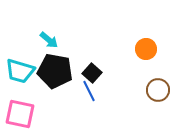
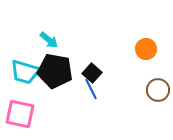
cyan trapezoid: moved 5 px right, 1 px down
blue line: moved 2 px right, 2 px up
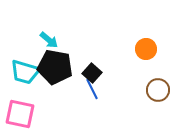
black pentagon: moved 4 px up
blue line: moved 1 px right
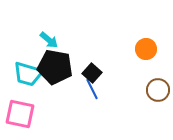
cyan trapezoid: moved 3 px right, 2 px down
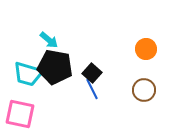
brown circle: moved 14 px left
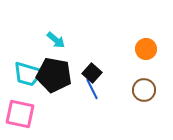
cyan arrow: moved 7 px right
black pentagon: moved 1 px left, 8 px down
